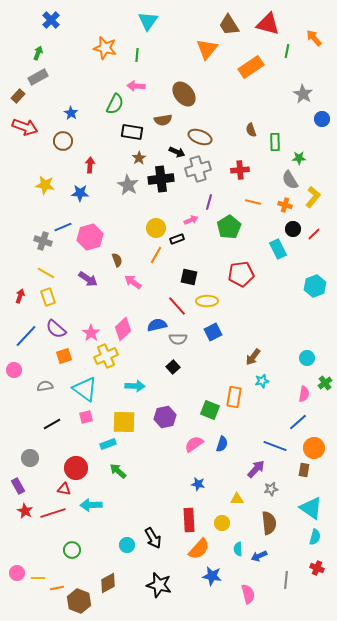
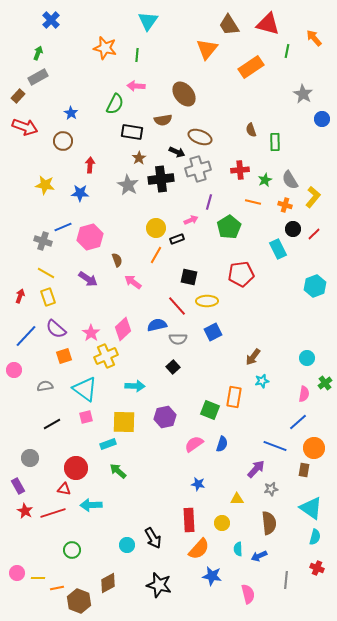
green star at (299, 158): moved 34 px left, 22 px down; rotated 24 degrees counterclockwise
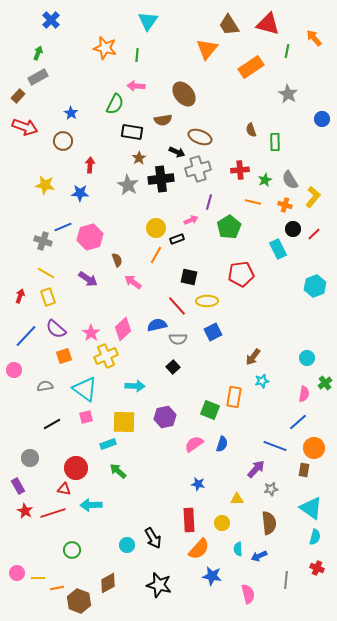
gray star at (303, 94): moved 15 px left
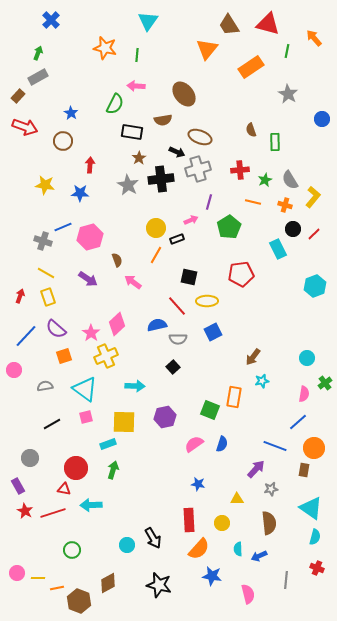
pink diamond at (123, 329): moved 6 px left, 5 px up
green arrow at (118, 471): moved 5 px left, 1 px up; rotated 66 degrees clockwise
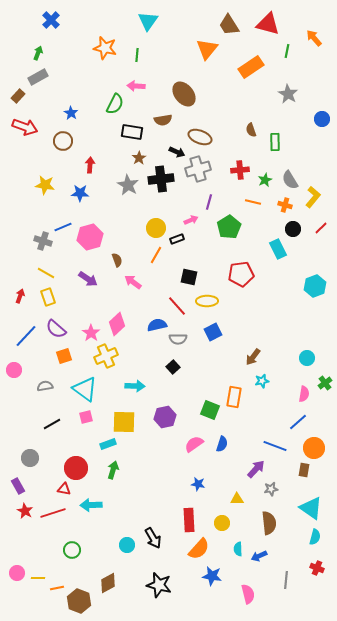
red line at (314, 234): moved 7 px right, 6 px up
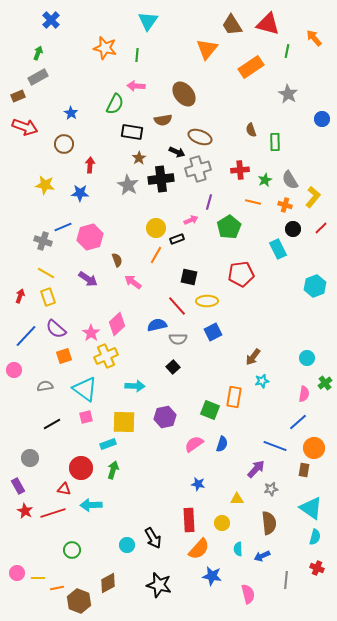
brown trapezoid at (229, 25): moved 3 px right
brown rectangle at (18, 96): rotated 24 degrees clockwise
brown circle at (63, 141): moved 1 px right, 3 px down
red circle at (76, 468): moved 5 px right
blue arrow at (259, 556): moved 3 px right
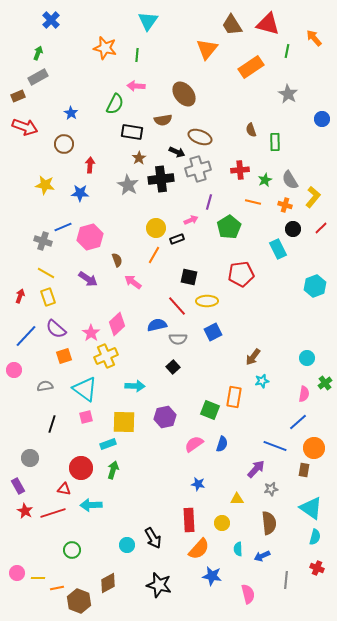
orange line at (156, 255): moved 2 px left
black line at (52, 424): rotated 42 degrees counterclockwise
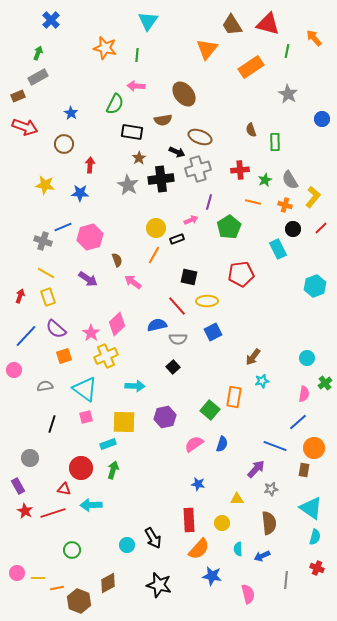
green square at (210, 410): rotated 18 degrees clockwise
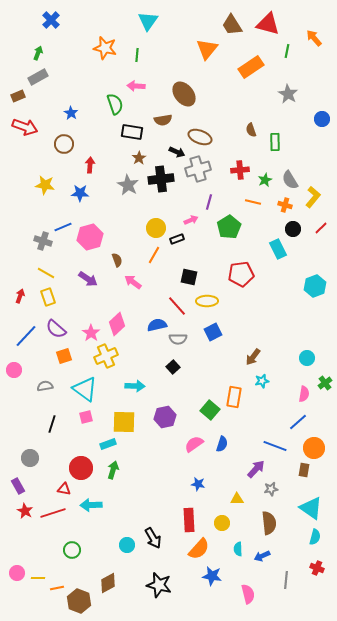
green semicircle at (115, 104): rotated 45 degrees counterclockwise
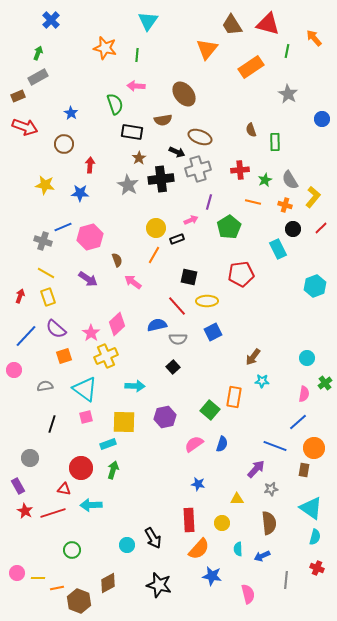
cyan star at (262, 381): rotated 16 degrees clockwise
